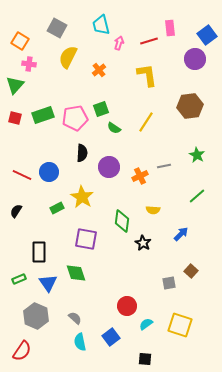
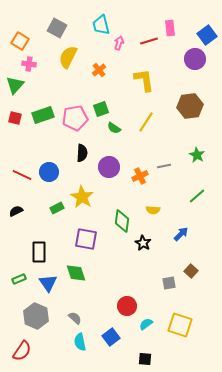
yellow L-shape at (147, 75): moved 3 px left, 5 px down
black semicircle at (16, 211): rotated 32 degrees clockwise
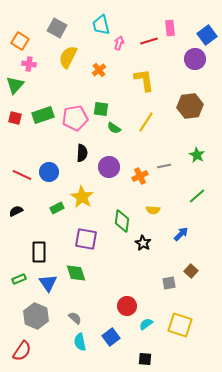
green square at (101, 109): rotated 28 degrees clockwise
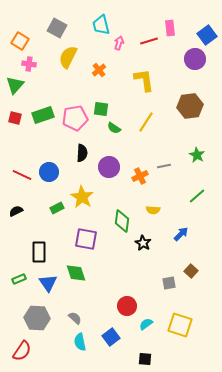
gray hexagon at (36, 316): moved 1 px right, 2 px down; rotated 20 degrees counterclockwise
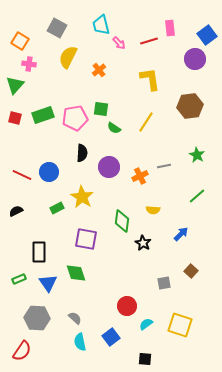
pink arrow at (119, 43): rotated 120 degrees clockwise
yellow L-shape at (144, 80): moved 6 px right, 1 px up
gray square at (169, 283): moved 5 px left
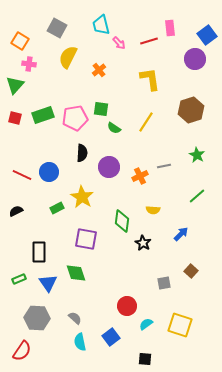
brown hexagon at (190, 106): moved 1 px right, 4 px down; rotated 10 degrees counterclockwise
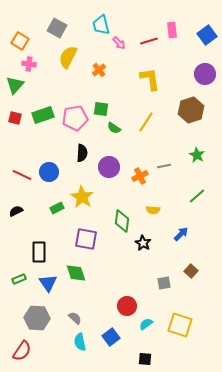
pink rectangle at (170, 28): moved 2 px right, 2 px down
purple circle at (195, 59): moved 10 px right, 15 px down
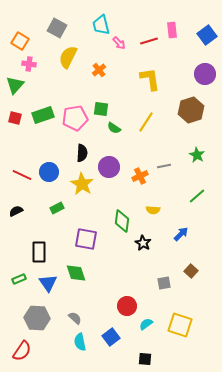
yellow star at (82, 197): moved 13 px up
